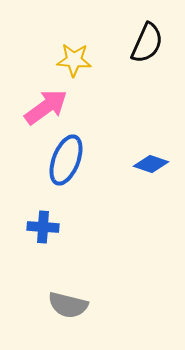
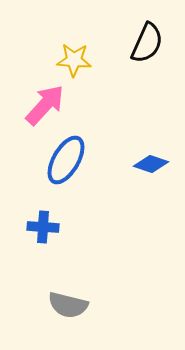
pink arrow: moved 1 px left, 2 px up; rotated 12 degrees counterclockwise
blue ellipse: rotated 9 degrees clockwise
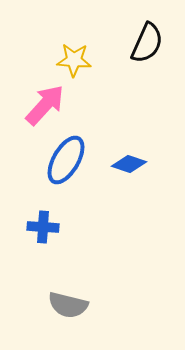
blue diamond: moved 22 px left
